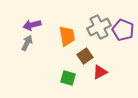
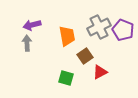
gray arrow: rotated 28 degrees counterclockwise
green square: moved 2 px left
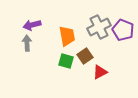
green square: moved 17 px up
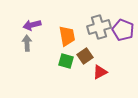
gray cross: rotated 10 degrees clockwise
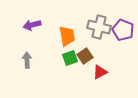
gray cross: rotated 30 degrees clockwise
gray arrow: moved 17 px down
green square: moved 4 px right, 3 px up; rotated 35 degrees counterclockwise
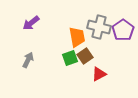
purple arrow: moved 1 px left, 2 px up; rotated 24 degrees counterclockwise
purple pentagon: rotated 15 degrees clockwise
orange trapezoid: moved 10 px right, 1 px down
gray arrow: moved 1 px right; rotated 28 degrees clockwise
red triangle: moved 1 px left, 2 px down
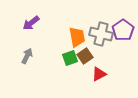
gray cross: moved 2 px right, 7 px down
gray arrow: moved 1 px left, 4 px up
